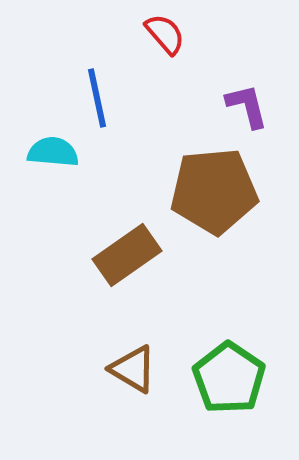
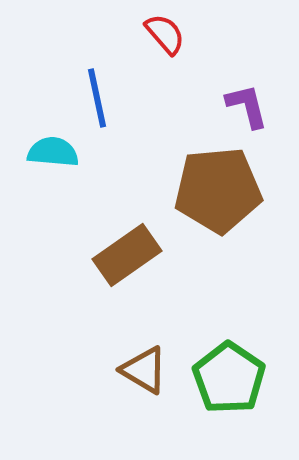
brown pentagon: moved 4 px right, 1 px up
brown triangle: moved 11 px right, 1 px down
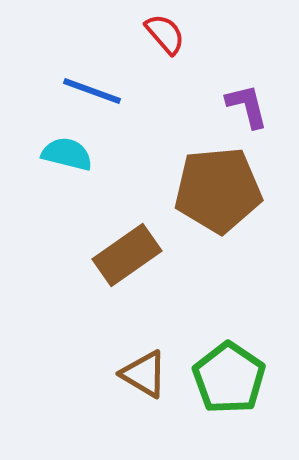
blue line: moved 5 px left, 7 px up; rotated 58 degrees counterclockwise
cyan semicircle: moved 14 px right, 2 px down; rotated 9 degrees clockwise
brown triangle: moved 4 px down
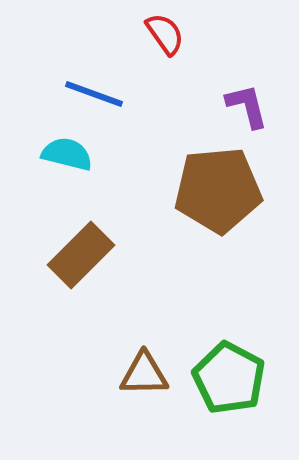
red semicircle: rotated 6 degrees clockwise
blue line: moved 2 px right, 3 px down
brown rectangle: moved 46 px left; rotated 10 degrees counterclockwise
brown triangle: rotated 32 degrees counterclockwise
green pentagon: rotated 6 degrees counterclockwise
